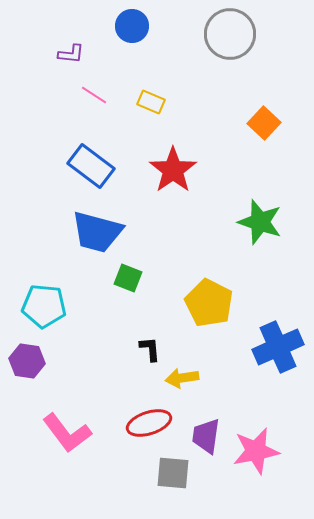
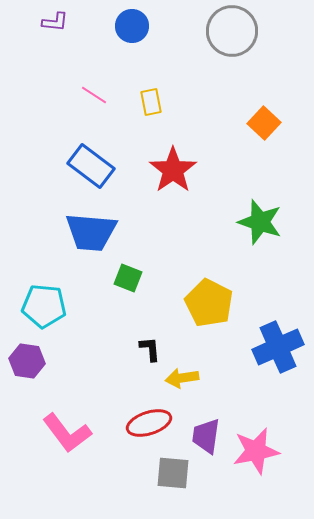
gray circle: moved 2 px right, 3 px up
purple L-shape: moved 16 px left, 32 px up
yellow rectangle: rotated 56 degrees clockwise
blue trapezoid: moved 6 px left; rotated 10 degrees counterclockwise
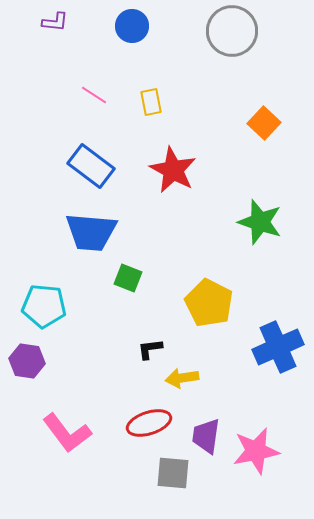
red star: rotated 9 degrees counterclockwise
black L-shape: rotated 92 degrees counterclockwise
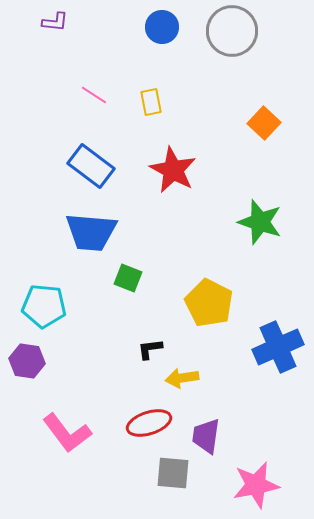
blue circle: moved 30 px right, 1 px down
pink star: moved 34 px down
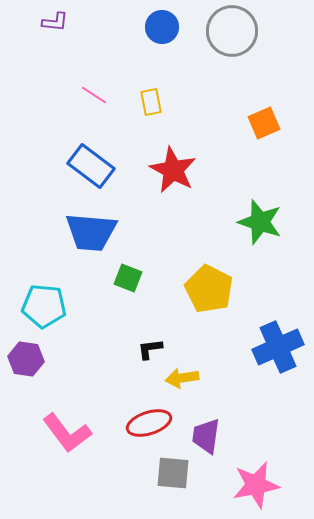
orange square: rotated 24 degrees clockwise
yellow pentagon: moved 14 px up
purple hexagon: moved 1 px left, 2 px up
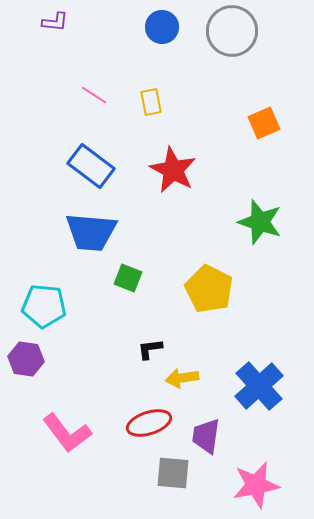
blue cross: moved 19 px left, 39 px down; rotated 18 degrees counterclockwise
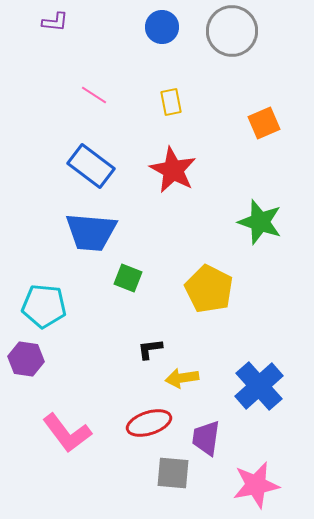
yellow rectangle: moved 20 px right
purple trapezoid: moved 2 px down
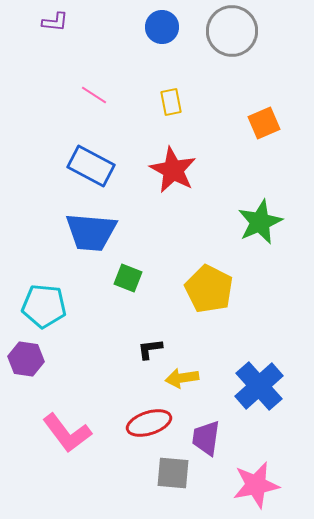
blue rectangle: rotated 9 degrees counterclockwise
green star: rotated 30 degrees clockwise
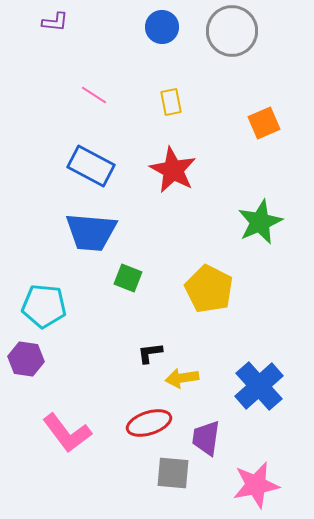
black L-shape: moved 4 px down
